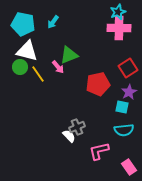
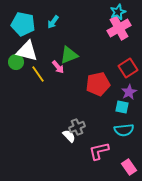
pink cross: rotated 30 degrees counterclockwise
green circle: moved 4 px left, 5 px up
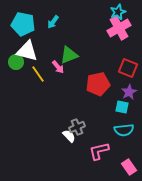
red square: rotated 36 degrees counterclockwise
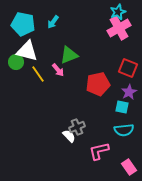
pink arrow: moved 3 px down
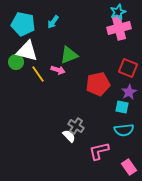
pink cross: rotated 15 degrees clockwise
pink arrow: rotated 32 degrees counterclockwise
gray cross: moved 1 px left, 1 px up; rotated 35 degrees counterclockwise
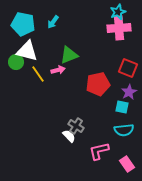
pink cross: rotated 10 degrees clockwise
pink arrow: rotated 32 degrees counterclockwise
pink rectangle: moved 2 px left, 3 px up
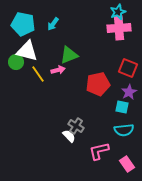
cyan arrow: moved 2 px down
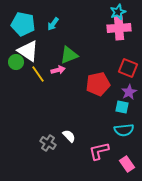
white triangle: moved 1 px right; rotated 20 degrees clockwise
gray cross: moved 28 px left, 17 px down
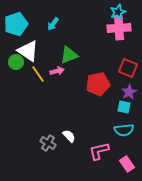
cyan pentagon: moved 7 px left; rotated 30 degrees counterclockwise
pink arrow: moved 1 px left, 1 px down
cyan square: moved 2 px right
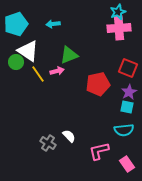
cyan arrow: rotated 48 degrees clockwise
cyan square: moved 3 px right
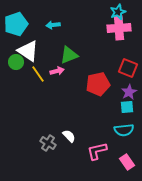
cyan arrow: moved 1 px down
cyan square: rotated 16 degrees counterclockwise
pink L-shape: moved 2 px left
pink rectangle: moved 2 px up
